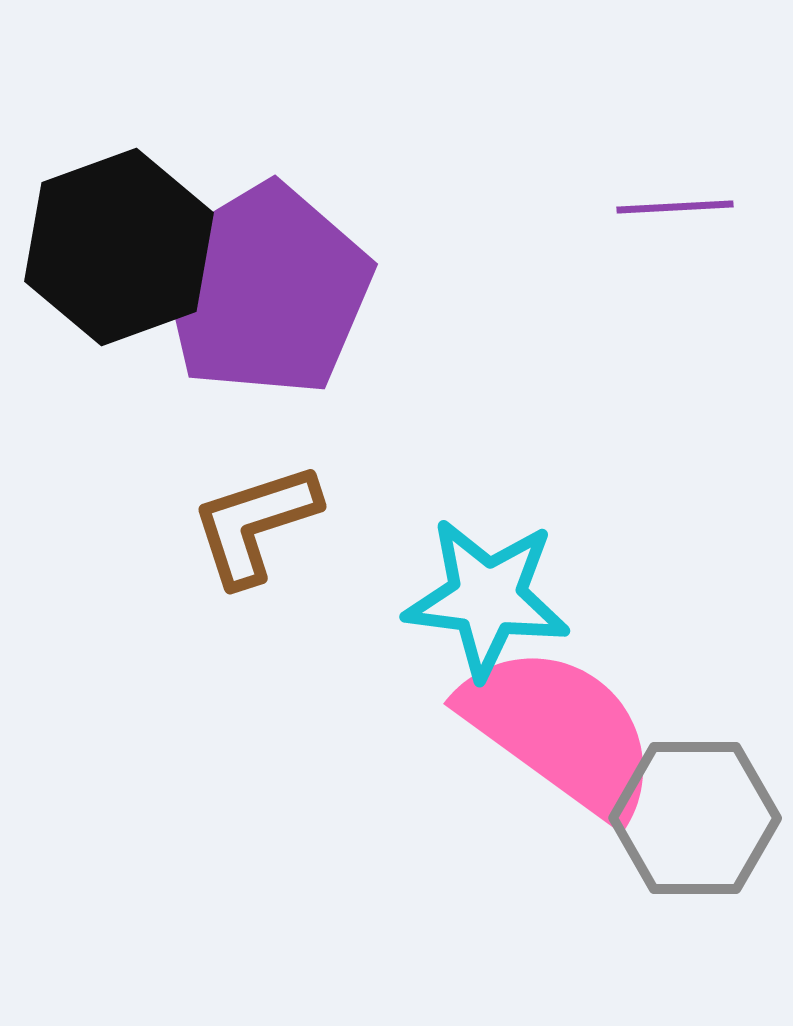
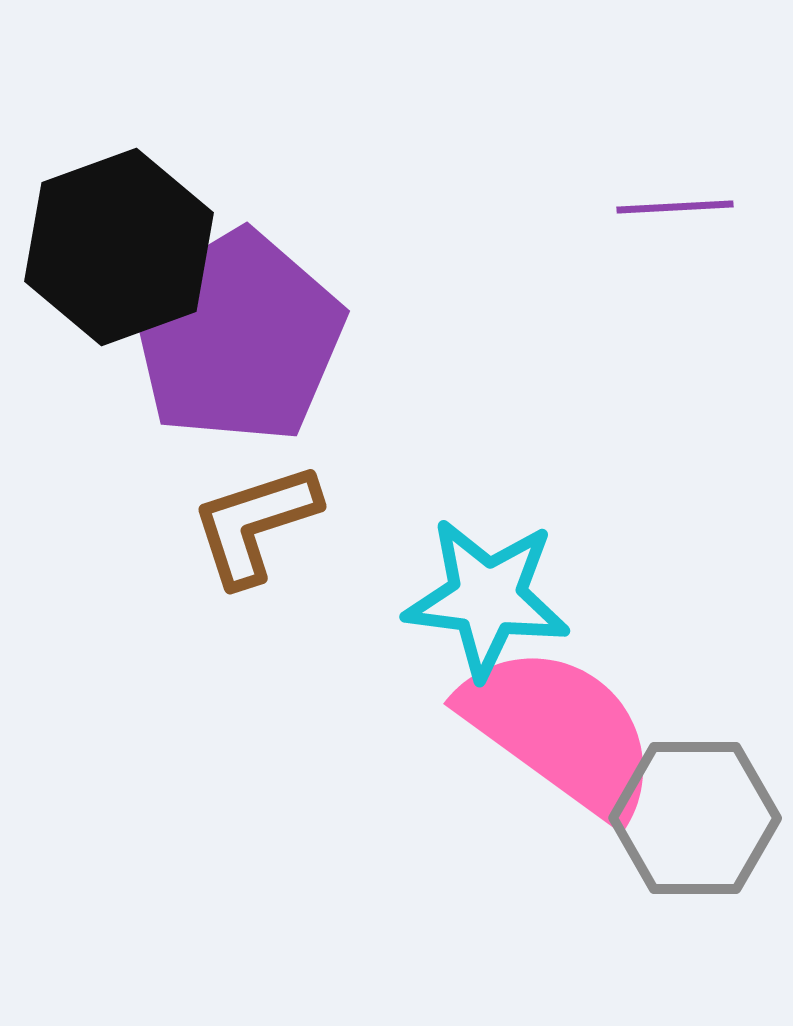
purple pentagon: moved 28 px left, 47 px down
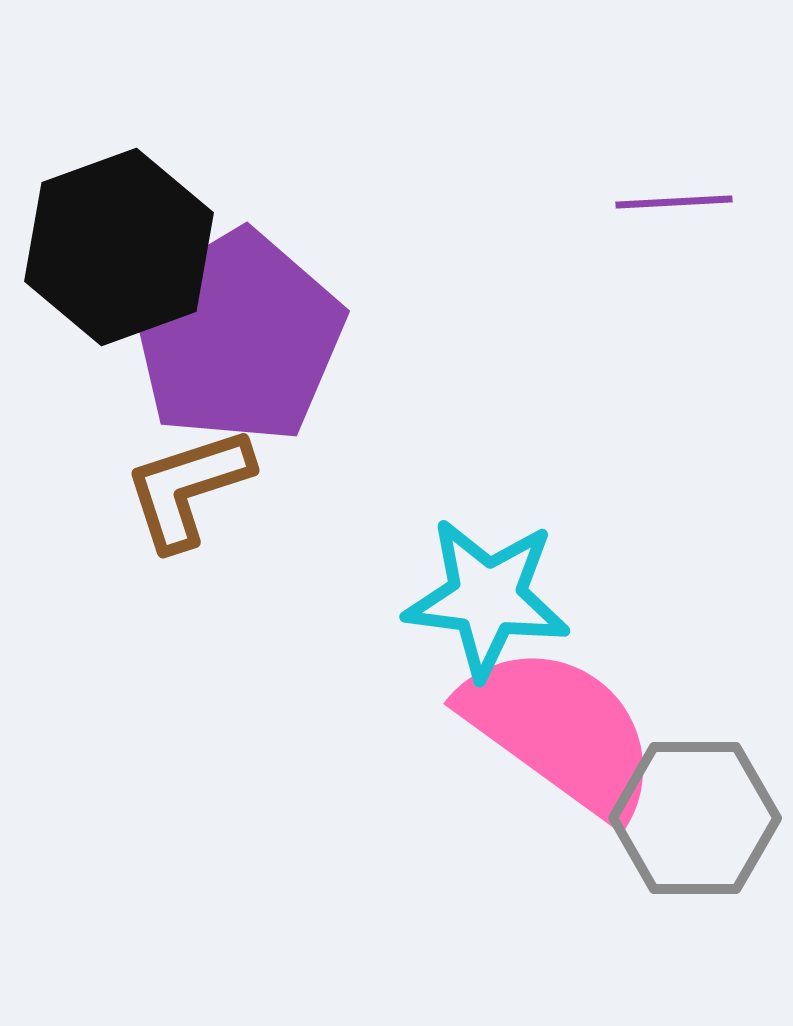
purple line: moved 1 px left, 5 px up
brown L-shape: moved 67 px left, 36 px up
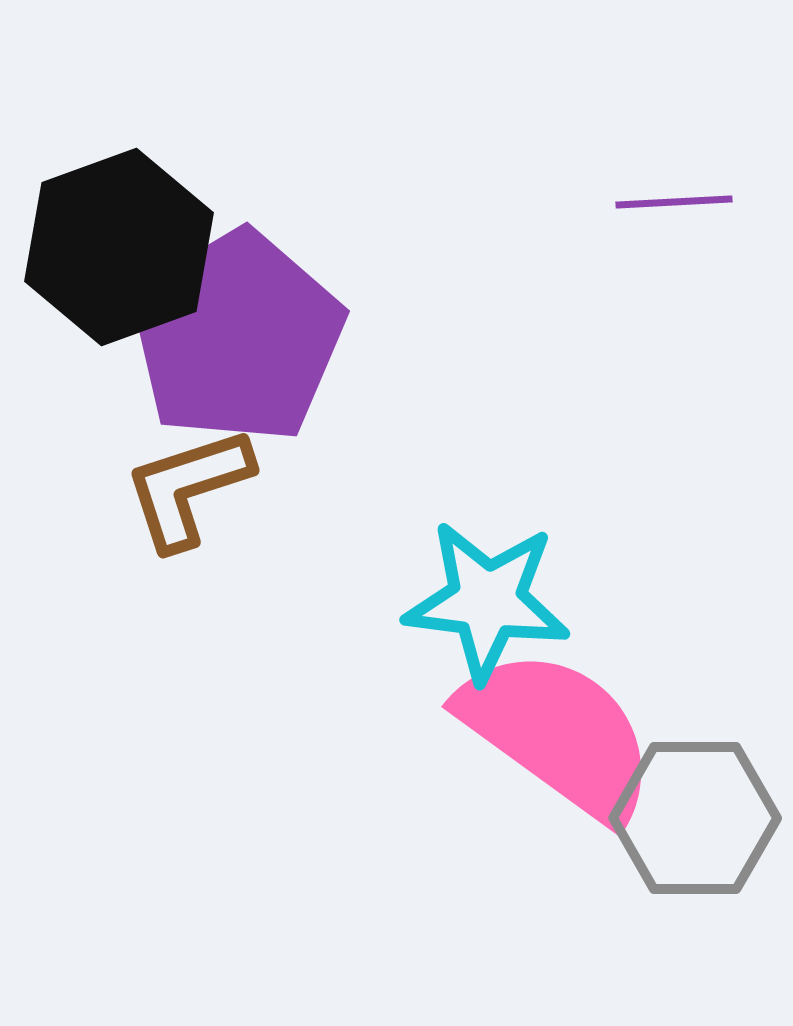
cyan star: moved 3 px down
pink semicircle: moved 2 px left, 3 px down
